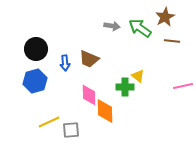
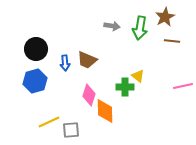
green arrow: rotated 115 degrees counterclockwise
brown trapezoid: moved 2 px left, 1 px down
pink diamond: rotated 20 degrees clockwise
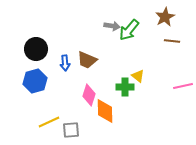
green arrow: moved 11 px left, 2 px down; rotated 30 degrees clockwise
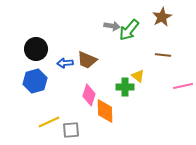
brown star: moved 3 px left
brown line: moved 9 px left, 14 px down
blue arrow: rotated 91 degrees clockwise
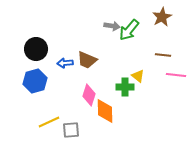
pink line: moved 7 px left, 11 px up; rotated 18 degrees clockwise
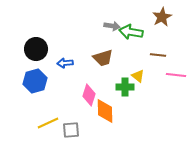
green arrow: moved 2 px right, 2 px down; rotated 60 degrees clockwise
brown line: moved 5 px left
brown trapezoid: moved 16 px right, 2 px up; rotated 40 degrees counterclockwise
yellow line: moved 1 px left, 1 px down
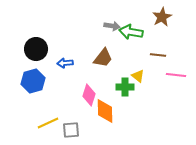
brown trapezoid: rotated 35 degrees counterclockwise
blue hexagon: moved 2 px left
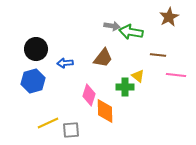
brown star: moved 7 px right
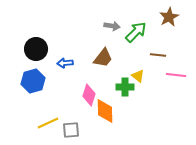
green arrow: moved 5 px right; rotated 125 degrees clockwise
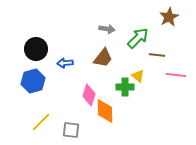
gray arrow: moved 5 px left, 3 px down
green arrow: moved 2 px right, 6 px down
brown line: moved 1 px left
yellow line: moved 7 px left, 1 px up; rotated 20 degrees counterclockwise
gray square: rotated 12 degrees clockwise
